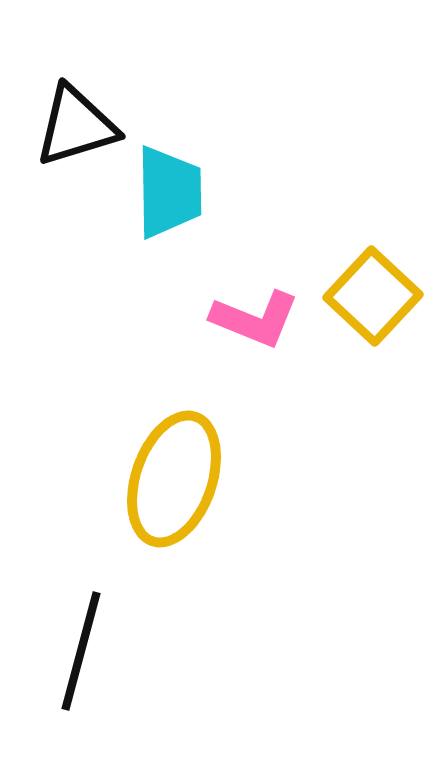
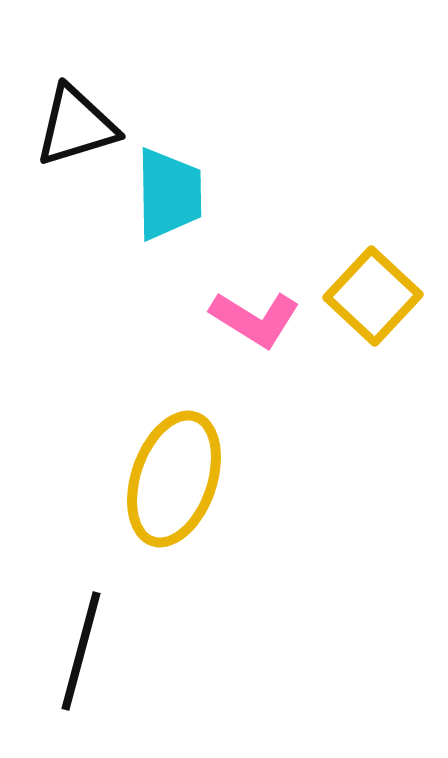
cyan trapezoid: moved 2 px down
pink L-shape: rotated 10 degrees clockwise
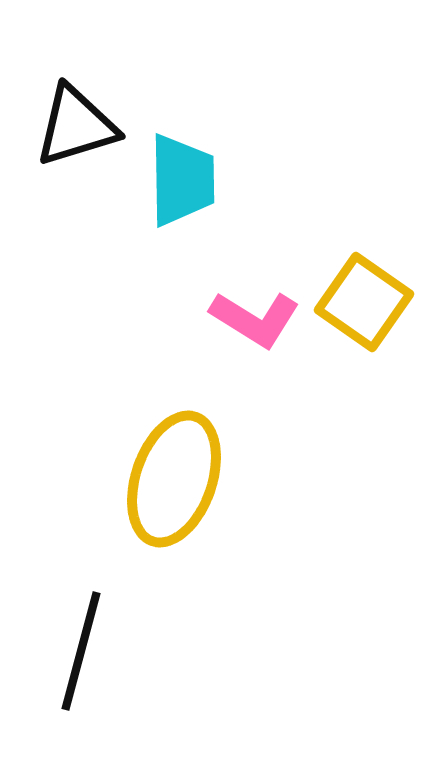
cyan trapezoid: moved 13 px right, 14 px up
yellow square: moved 9 px left, 6 px down; rotated 8 degrees counterclockwise
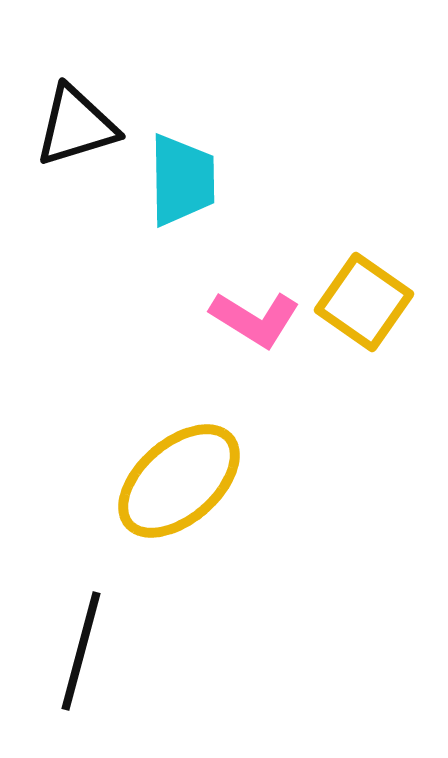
yellow ellipse: moved 5 px right, 2 px down; rotated 30 degrees clockwise
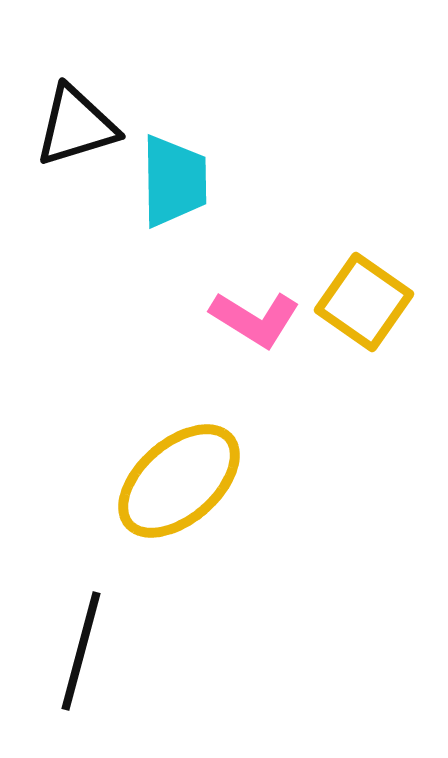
cyan trapezoid: moved 8 px left, 1 px down
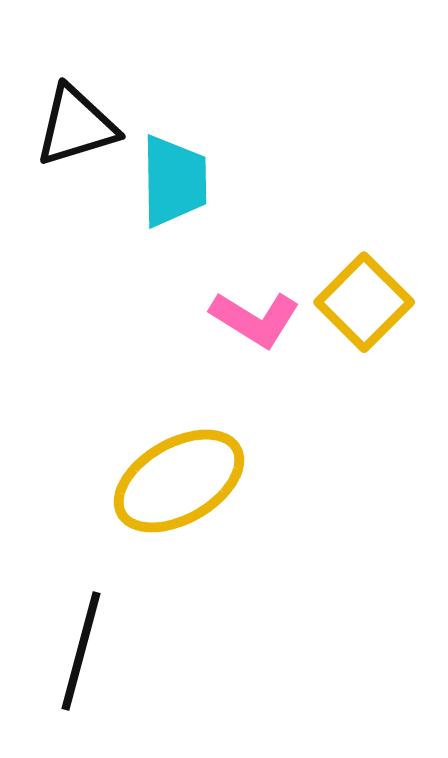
yellow square: rotated 10 degrees clockwise
yellow ellipse: rotated 11 degrees clockwise
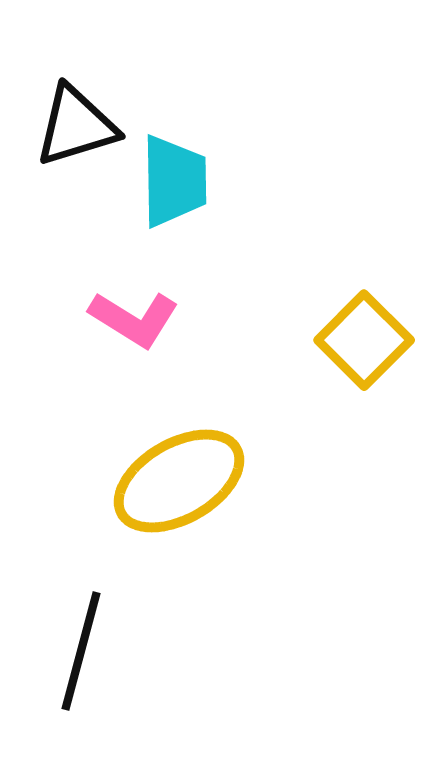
yellow square: moved 38 px down
pink L-shape: moved 121 px left
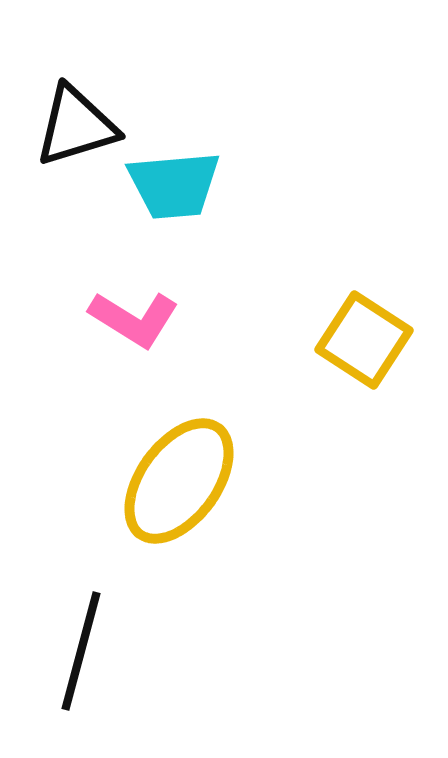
cyan trapezoid: moved 4 px down; rotated 86 degrees clockwise
yellow square: rotated 12 degrees counterclockwise
yellow ellipse: rotated 24 degrees counterclockwise
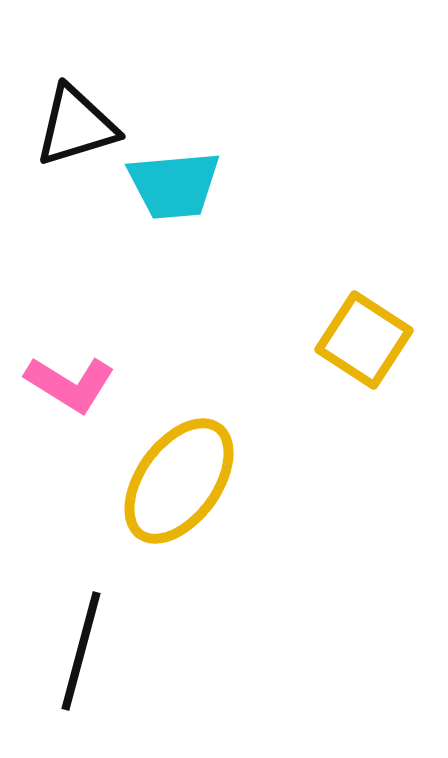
pink L-shape: moved 64 px left, 65 px down
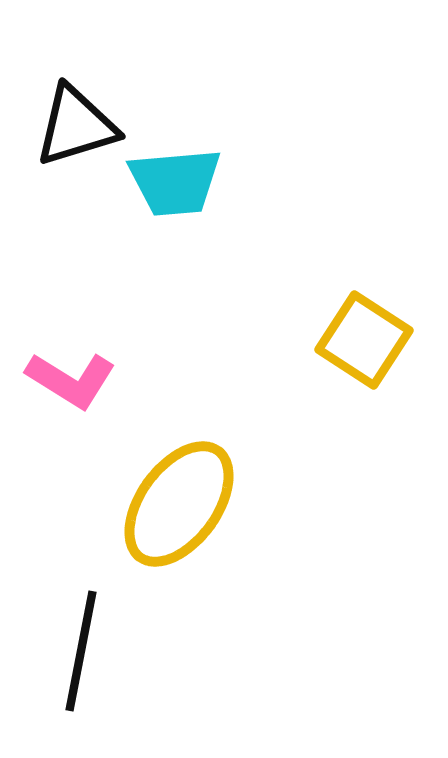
cyan trapezoid: moved 1 px right, 3 px up
pink L-shape: moved 1 px right, 4 px up
yellow ellipse: moved 23 px down
black line: rotated 4 degrees counterclockwise
